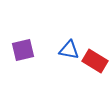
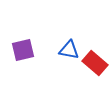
red rectangle: moved 2 px down; rotated 10 degrees clockwise
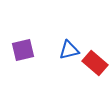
blue triangle: rotated 25 degrees counterclockwise
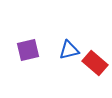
purple square: moved 5 px right
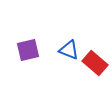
blue triangle: rotated 35 degrees clockwise
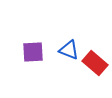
purple square: moved 5 px right, 2 px down; rotated 10 degrees clockwise
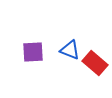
blue triangle: moved 1 px right
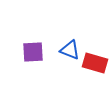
red rectangle: rotated 25 degrees counterclockwise
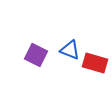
purple square: moved 3 px right, 3 px down; rotated 30 degrees clockwise
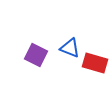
blue triangle: moved 2 px up
